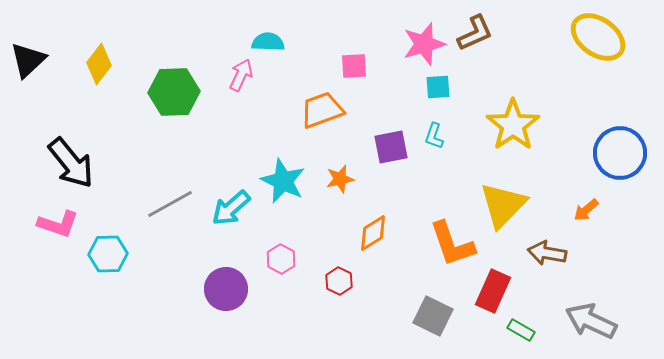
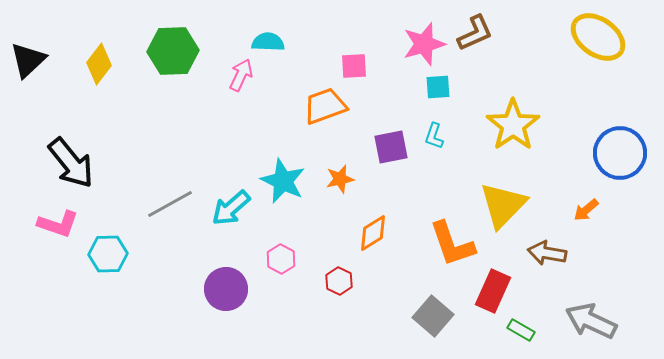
green hexagon: moved 1 px left, 41 px up
orange trapezoid: moved 3 px right, 4 px up
gray square: rotated 15 degrees clockwise
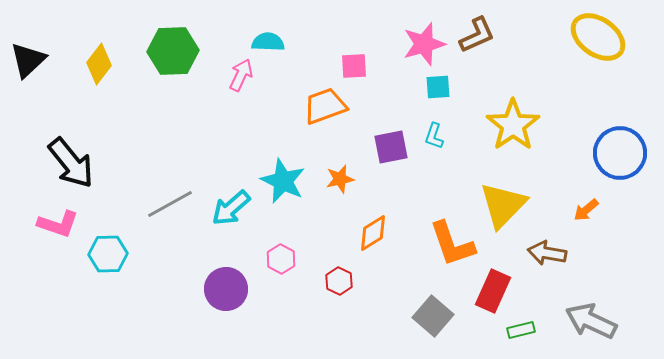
brown L-shape: moved 2 px right, 2 px down
green rectangle: rotated 44 degrees counterclockwise
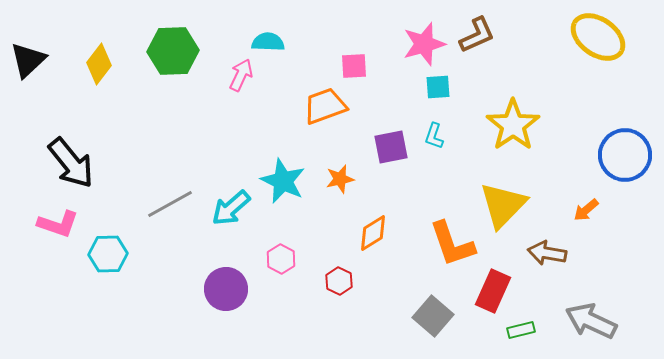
blue circle: moved 5 px right, 2 px down
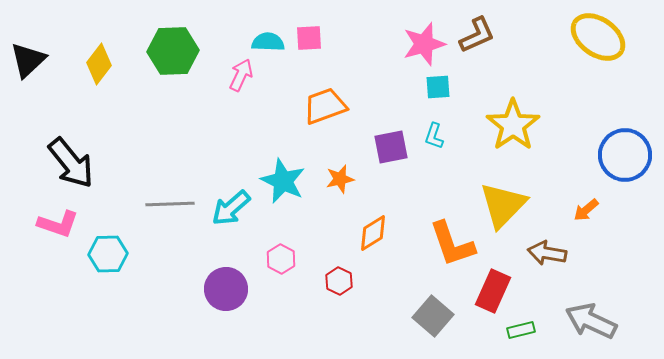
pink square: moved 45 px left, 28 px up
gray line: rotated 27 degrees clockwise
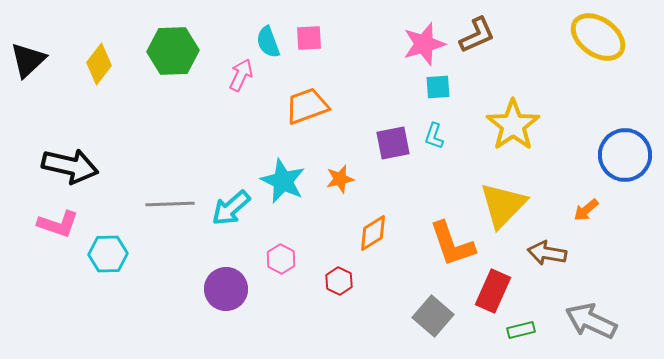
cyan semicircle: rotated 112 degrees counterclockwise
orange trapezoid: moved 18 px left
purple square: moved 2 px right, 4 px up
black arrow: moved 1 px left, 3 px down; rotated 38 degrees counterclockwise
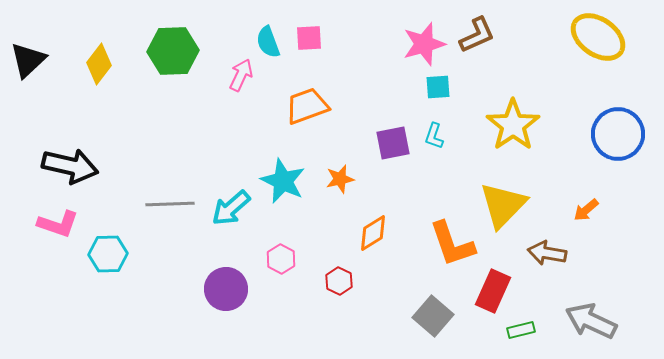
blue circle: moved 7 px left, 21 px up
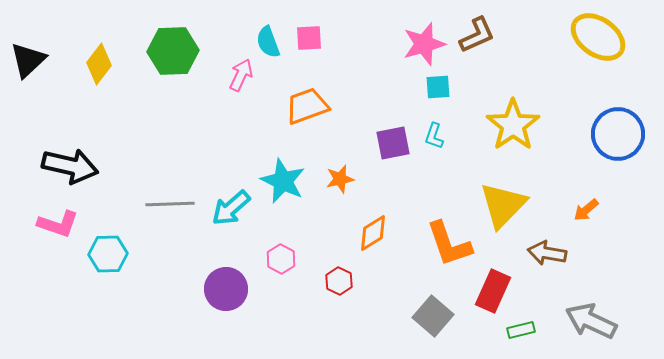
orange L-shape: moved 3 px left
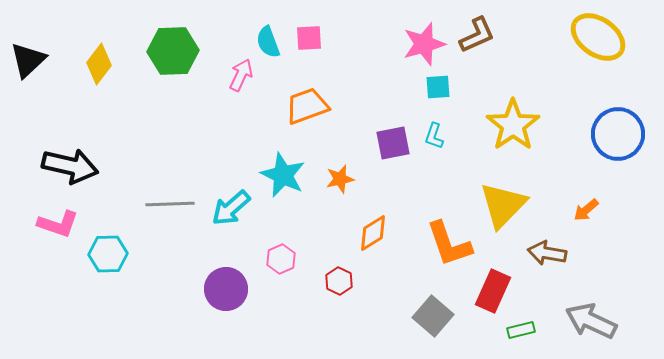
cyan star: moved 6 px up
pink hexagon: rotated 8 degrees clockwise
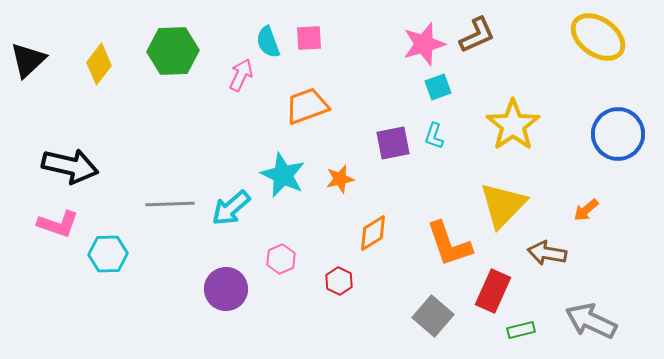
cyan square: rotated 16 degrees counterclockwise
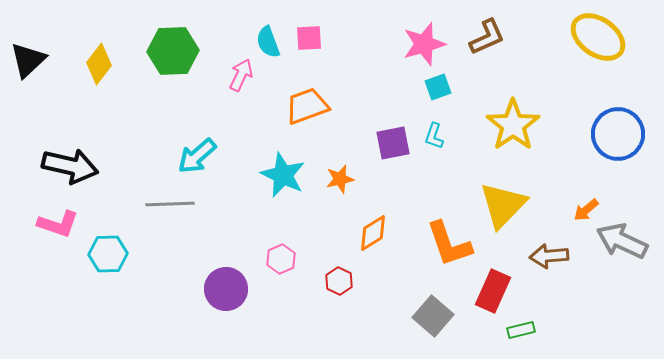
brown L-shape: moved 10 px right, 2 px down
cyan arrow: moved 34 px left, 52 px up
brown arrow: moved 2 px right, 3 px down; rotated 15 degrees counterclockwise
gray arrow: moved 31 px right, 80 px up
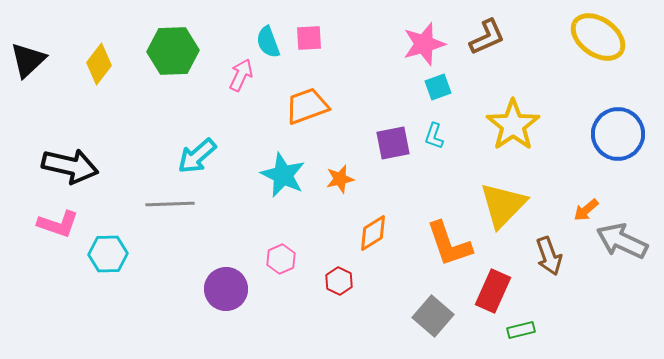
brown arrow: rotated 105 degrees counterclockwise
